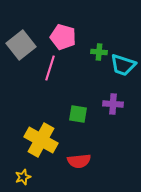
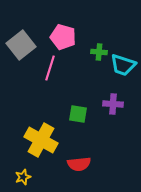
red semicircle: moved 3 px down
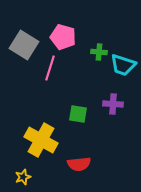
gray square: moved 3 px right; rotated 20 degrees counterclockwise
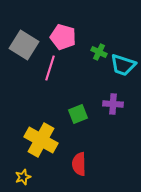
green cross: rotated 21 degrees clockwise
green square: rotated 30 degrees counterclockwise
red semicircle: rotated 95 degrees clockwise
